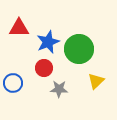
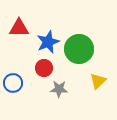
yellow triangle: moved 2 px right
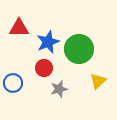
gray star: rotated 18 degrees counterclockwise
